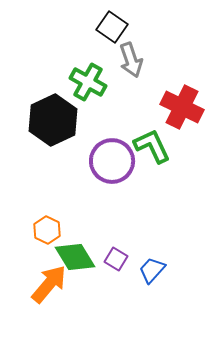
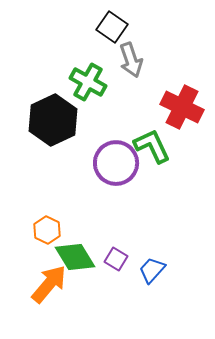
purple circle: moved 4 px right, 2 px down
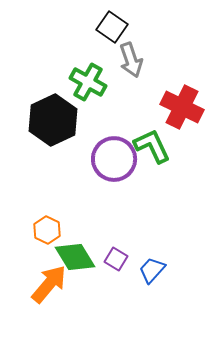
purple circle: moved 2 px left, 4 px up
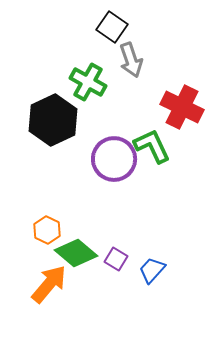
green diamond: moved 1 px right, 4 px up; rotated 18 degrees counterclockwise
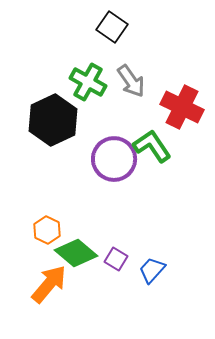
gray arrow: moved 21 px down; rotated 16 degrees counterclockwise
green L-shape: rotated 9 degrees counterclockwise
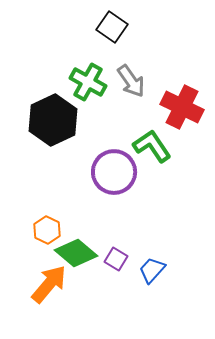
purple circle: moved 13 px down
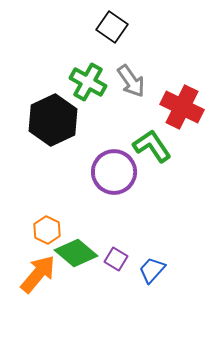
orange arrow: moved 11 px left, 10 px up
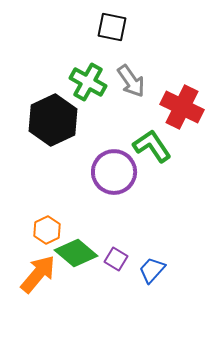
black square: rotated 24 degrees counterclockwise
orange hexagon: rotated 8 degrees clockwise
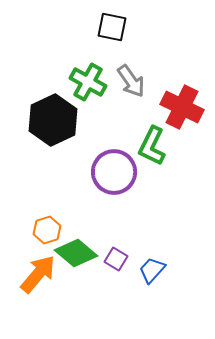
green L-shape: rotated 120 degrees counterclockwise
orange hexagon: rotated 8 degrees clockwise
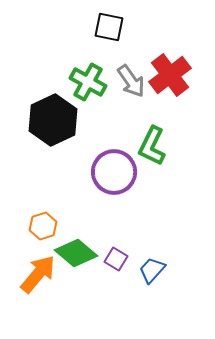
black square: moved 3 px left
red cross: moved 12 px left, 32 px up; rotated 27 degrees clockwise
orange hexagon: moved 4 px left, 4 px up
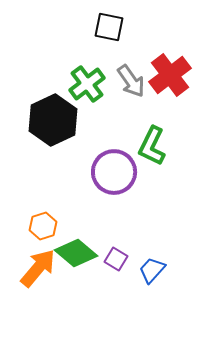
green cross: moved 1 px left, 2 px down; rotated 24 degrees clockwise
orange arrow: moved 6 px up
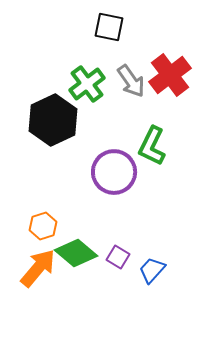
purple square: moved 2 px right, 2 px up
